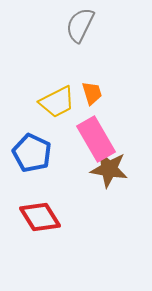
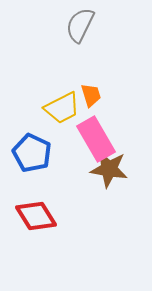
orange trapezoid: moved 1 px left, 2 px down
yellow trapezoid: moved 5 px right, 6 px down
red diamond: moved 4 px left, 1 px up
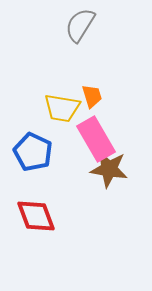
gray semicircle: rotated 6 degrees clockwise
orange trapezoid: moved 1 px right, 1 px down
yellow trapezoid: rotated 36 degrees clockwise
blue pentagon: moved 1 px right, 1 px up
red diamond: rotated 12 degrees clockwise
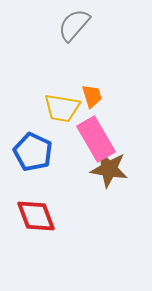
gray semicircle: moved 6 px left; rotated 9 degrees clockwise
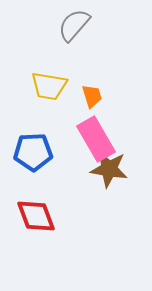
yellow trapezoid: moved 13 px left, 22 px up
blue pentagon: rotated 27 degrees counterclockwise
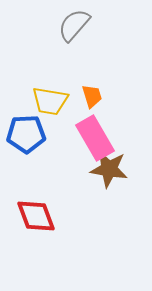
yellow trapezoid: moved 1 px right, 15 px down
pink rectangle: moved 1 px left, 1 px up
blue pentagon: moved 7 px left, 18 px up
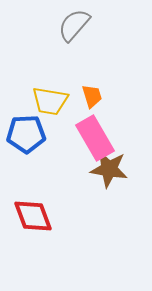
red diamond: moved 3 px left
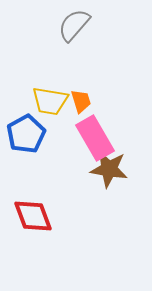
orange trapezoid: moved 11 px left, 5 px down
blue pentagon: rotated 27 degrees counterclockwise
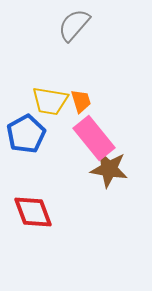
pink rectangle: moved 1 px left; rotated 9 degrees counterclockwise
red diamond: moved 4 px up
